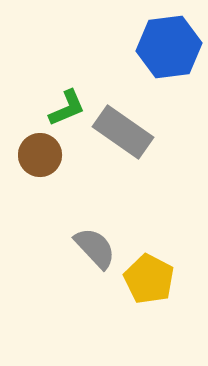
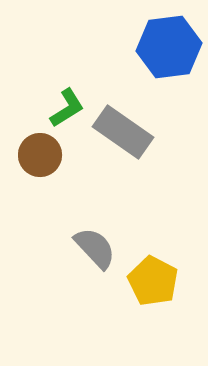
green L-shape: rotated 9 degrees counterclockwise
yellow pentagon: moved 4 px right, 2 px down
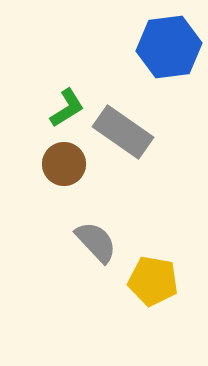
brown circle: moved 24 px right, 9 px down
gray semicircle: moved 1 px right, 6 px up
yellow pentagon: rotated 18 degrees counterclockwise
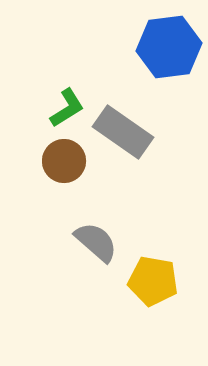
brown circle: moved 3 px up
gray semicircle: rotated 6 degrees counterclockwise
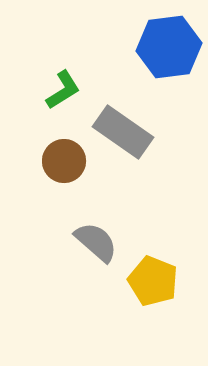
green L-shape: moved 4 px left, 18 px up
yellow pentagon: rotated 12 degrees clockwise
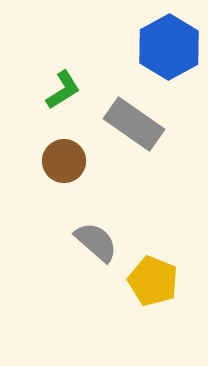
blue hexagon: rotated 22 degrees counterclockwise
gray rectangle: moved 11 px right, 8 px up
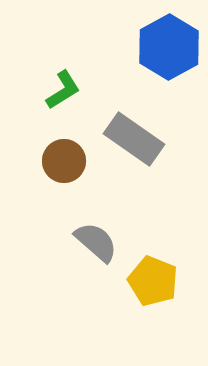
gray rectangle: moved 15 px down
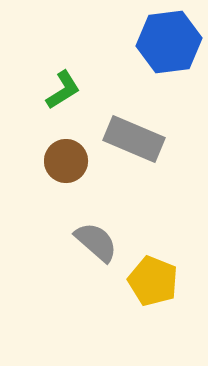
blue hexagon: moved 5 px up; rotated 22 degrees clockwise
gray rectangle: rotated 12 degrees counterclockwise
brown circle: moved 2 px right
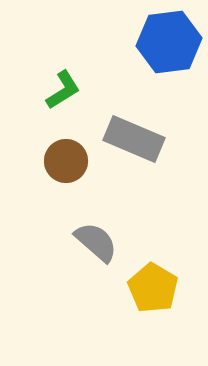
yellow pentagon: moved 7 px down; rotated 9 degrees clockwise
